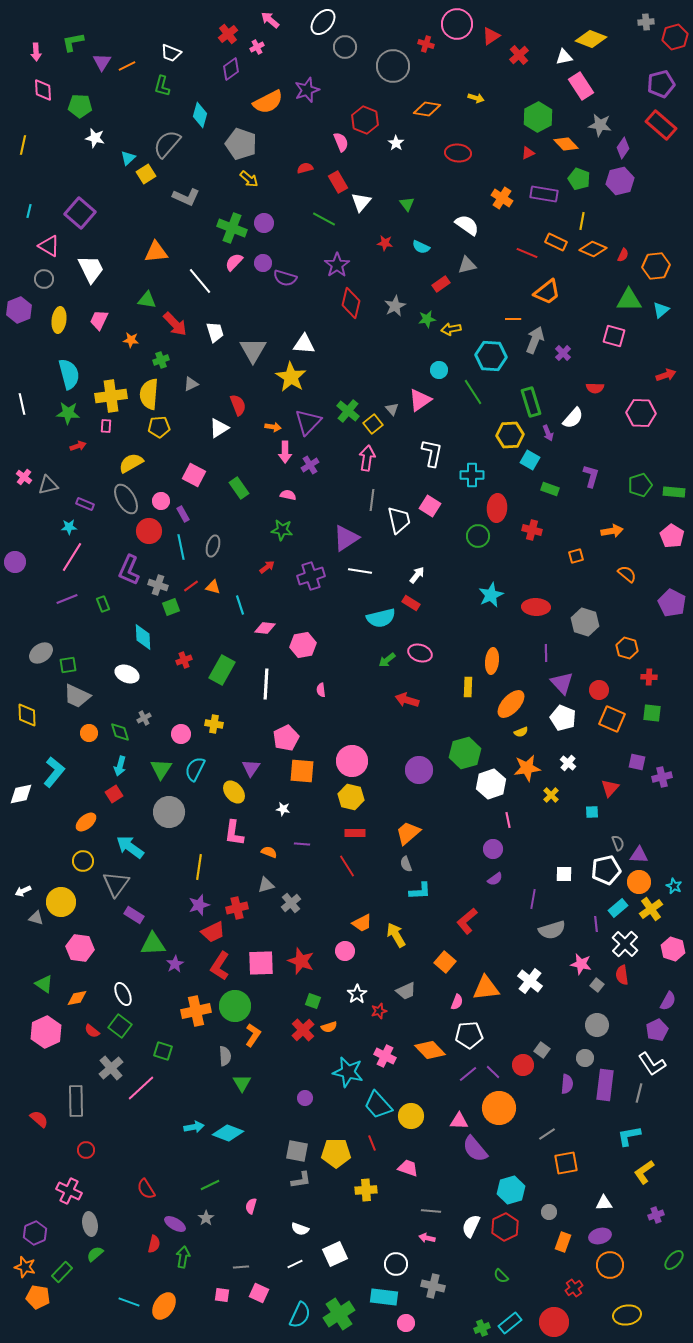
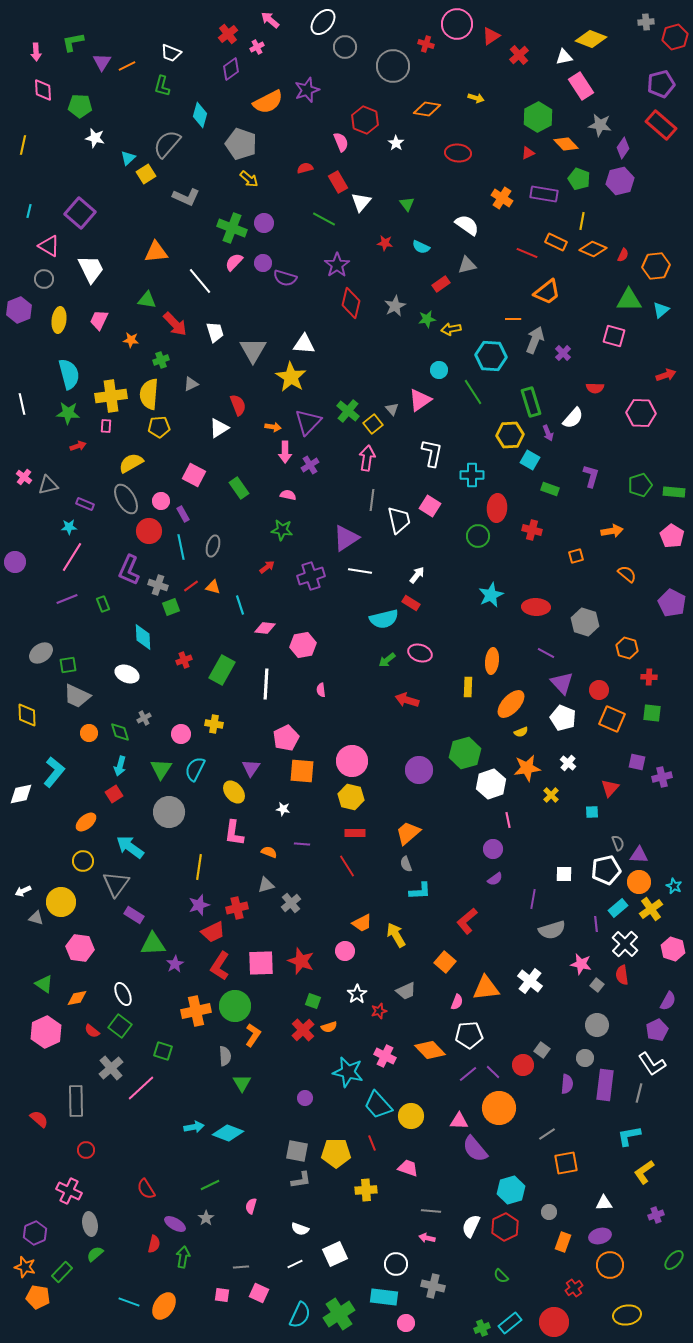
cyan semicircle at (381, 618): moved 3 px right, 1 px down
purple line at (546, 653): rotated 60 degrees counterclockwise
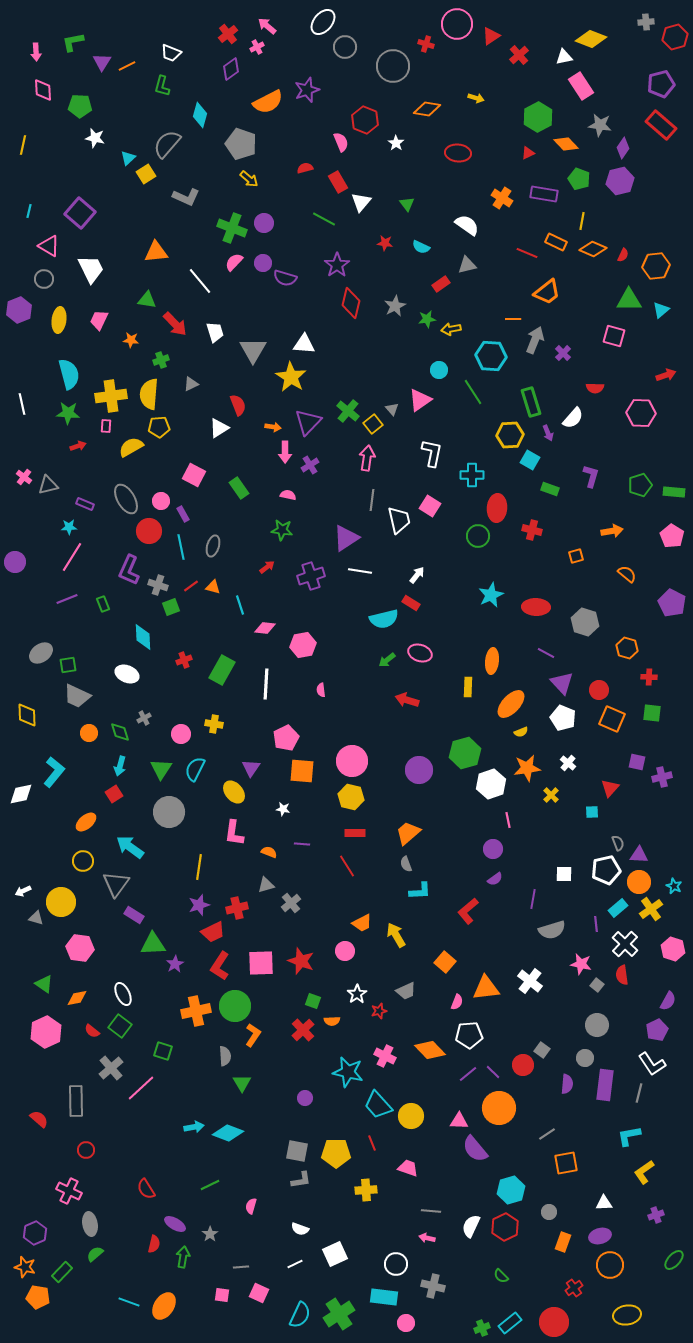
pink arrow at (270, 20): moved 3 px left, 6 px down
yellow semicircle at (131, 463): moved 16 px up
red L-shape at (467, 921): moved 1 px right, 10 px up
orange semicircle at (329, 1027): moved 3 px right, 6 px up; rotated 14 degrees clockwise
gray star at (206, 1218): moved 4 px right, 16 px down
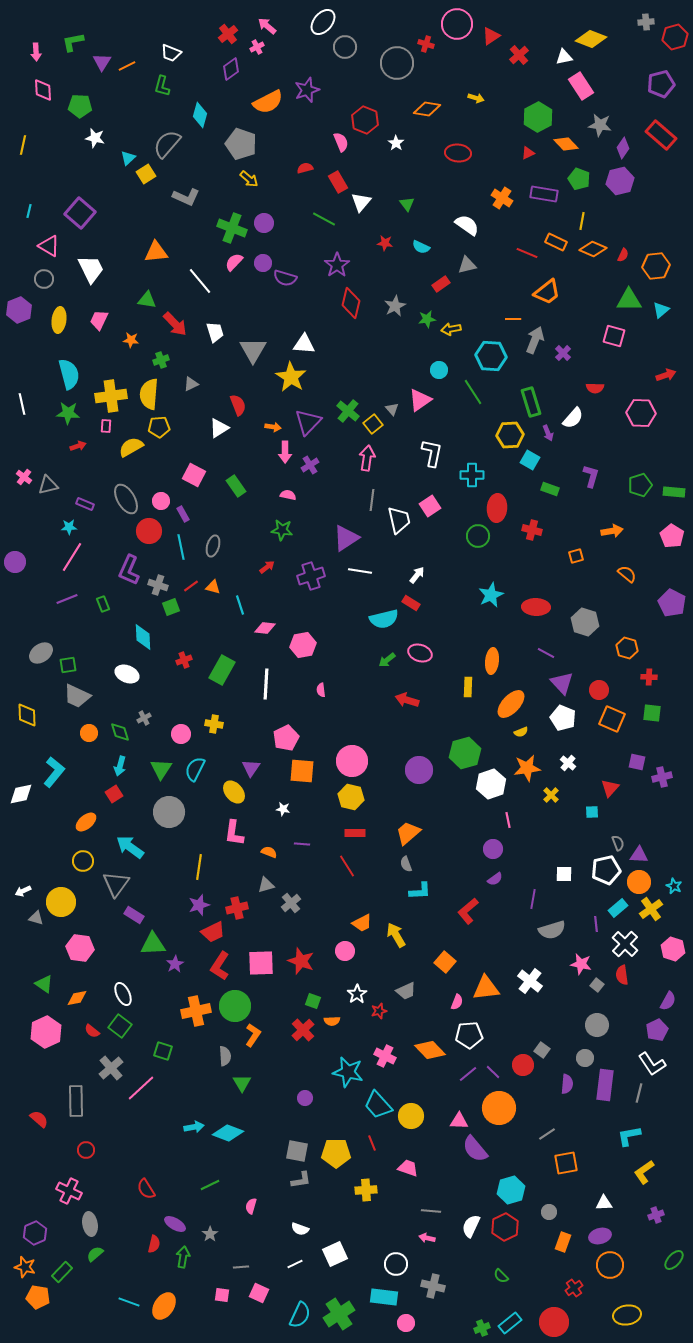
gray circle at (393, 66): moved 4 px right, 3 px up
red rectangle at (661, 125): moved 10 px down
green rectangle at (239, 488): moved 3 px left, 2 px up
pink square at (430, 506): rotated 25 degrees clockwise
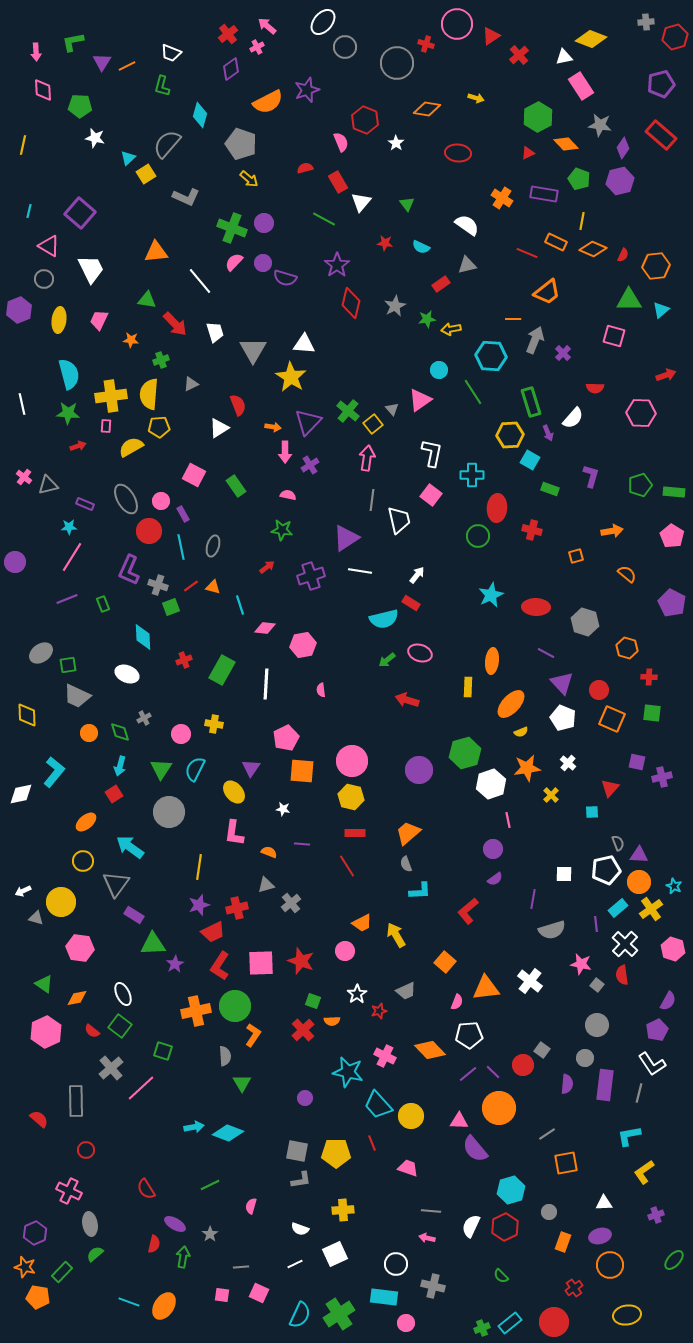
pink square at (430, 506): moved 1 px right, 11 px up; rotated 20 degrees counterclockwise
yellow cross at (366, 1190): moved 23 px left, 20 px down
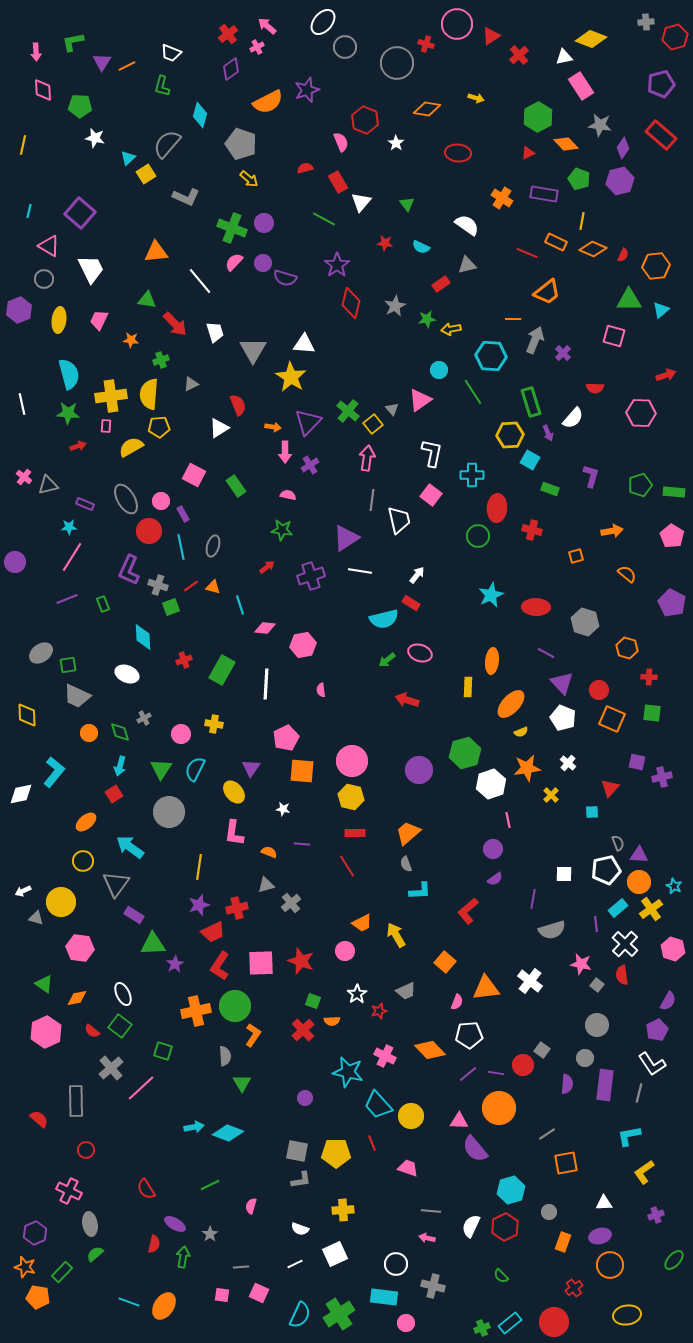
purple line at (493, 1072): moved 3 px right, 1 px down; rotated 35 degrees counterclockwise
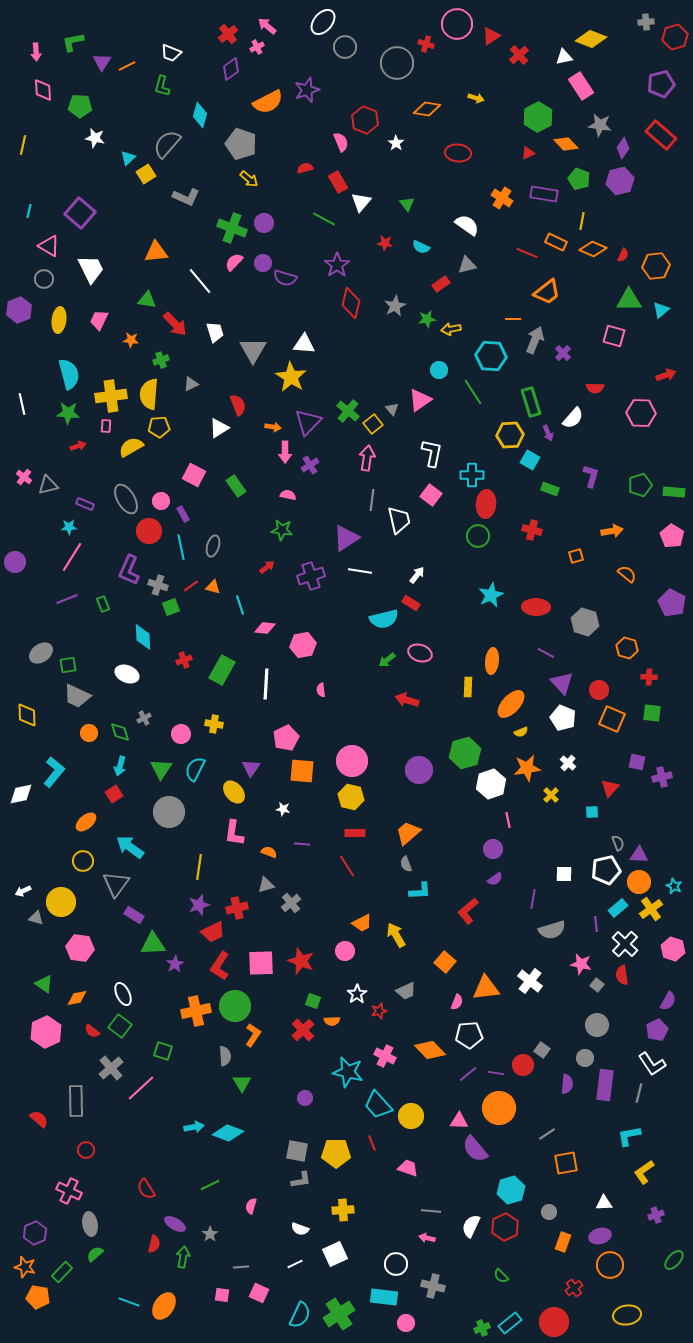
red ellipse at (497, 508): moved 11 px left, 4 px up
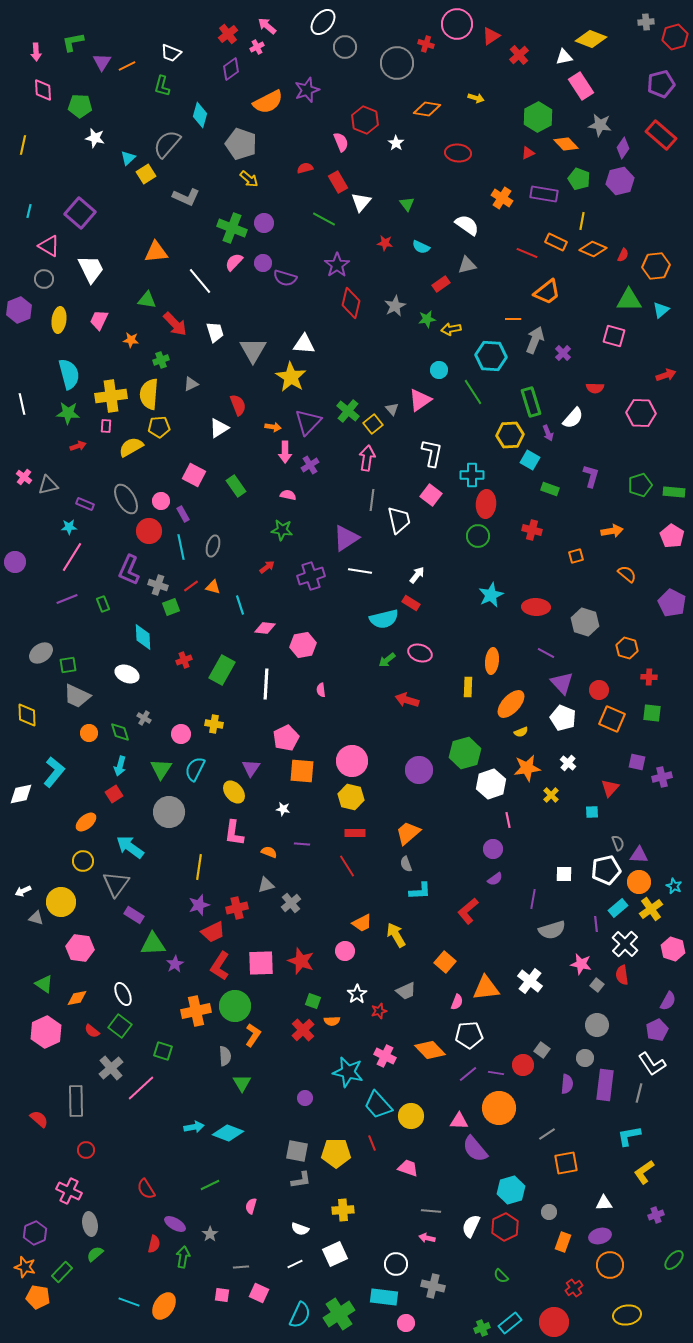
gray cross at (144, 718): rotated 32 degrees counterclockwise
